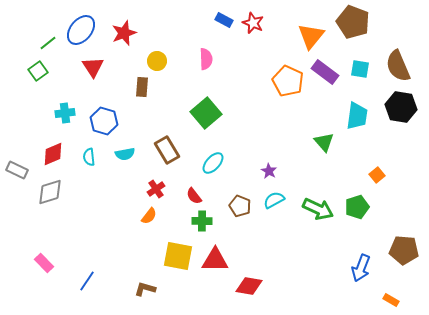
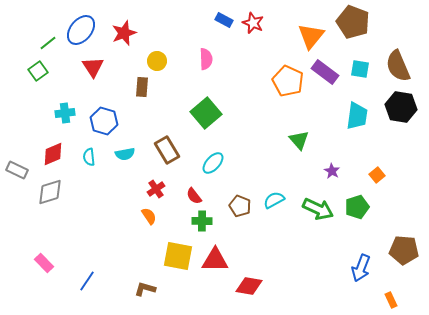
green triangle at (324, 142): moved 25 px left, 2 px up
purple star at (269, 171): moved 63 px right
orange semicircle at (149, 216): rotated 72 degrees counterclockwise
orange rectangle at (391, 300): rotated 35 degrees clockwise
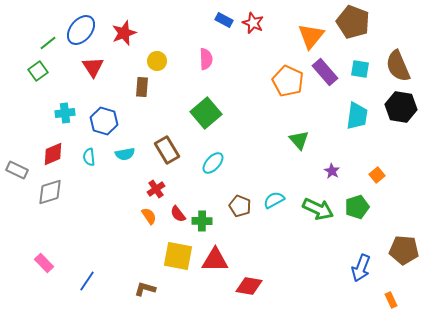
purple rectangle at (325, 72): rotated 12 degrees clockwise
red semicircle at (194, 196): moved 16 px left, 18 px down
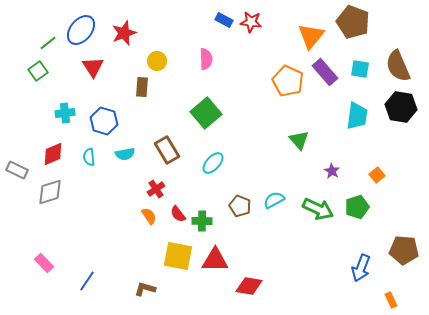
red star at (253, 23): moved 2 px left, 1 px up; rotated 15 degrees counterclockwise
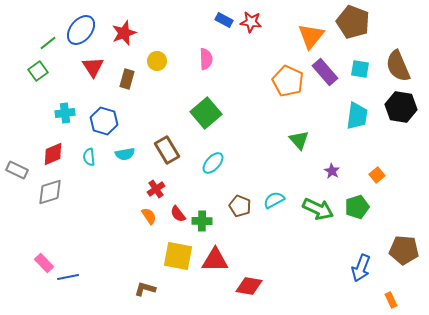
brown rectangle at (142, 87): moved 15 px left, 8 px up; rotated 12 degrees clockwise
blue line at (87, 281): moved 19 px left, 4 px up; rotated 45 degrees clockwise
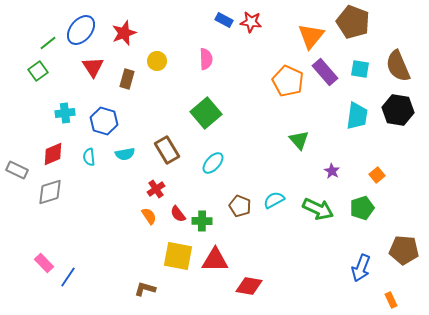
black hexagon at (401, 107): moved 3 px left, 3 px down
green pentagon at (357, 207): moved 5 px right, 1 px down
blue line at (68, 277): rotated 45 degrees counterclockwise
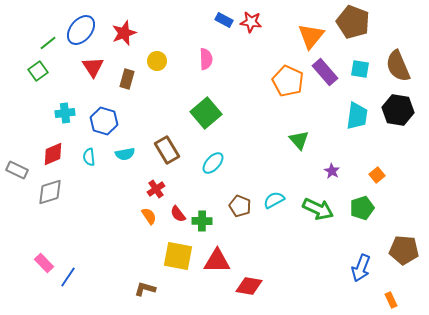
red triangle at (215, 260): moved 2 px right, 1 px down
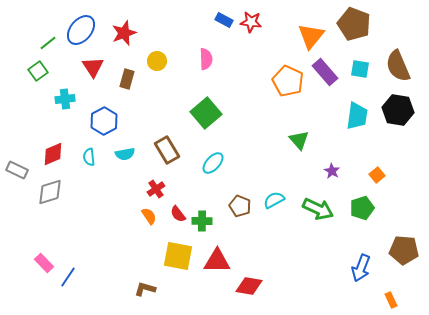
brown pentagon at (353, 22): moved 1 px right, 2 px down
cyan cross at (65, 113): moved 14 px up
blue hexagon at (104, 121): rotated 16 degrees clockwise
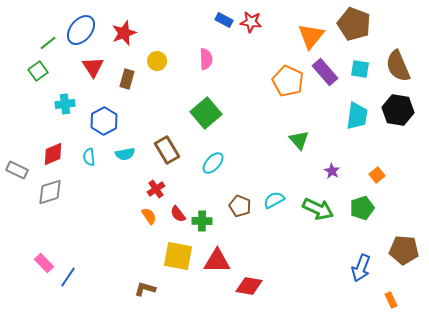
cyan cross at (65, 99): moved 5 px down
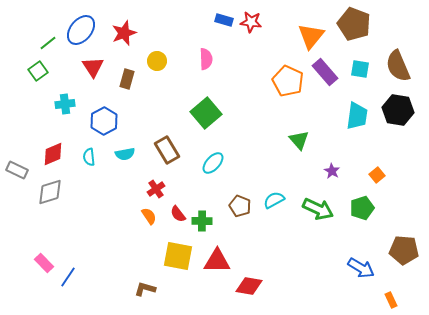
blue rectangle at (224, 20): rotated 12 degrees counterclockwise
blue arrow at (361, 268): rotated 80 degrees counterclockwise
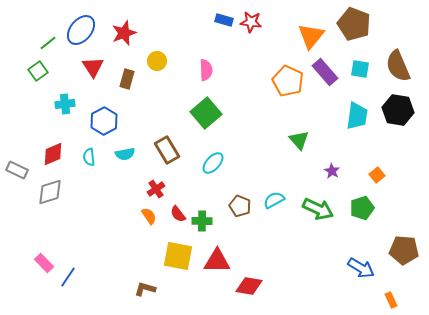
pink semicircle at (206, 59): moved 11 px down
